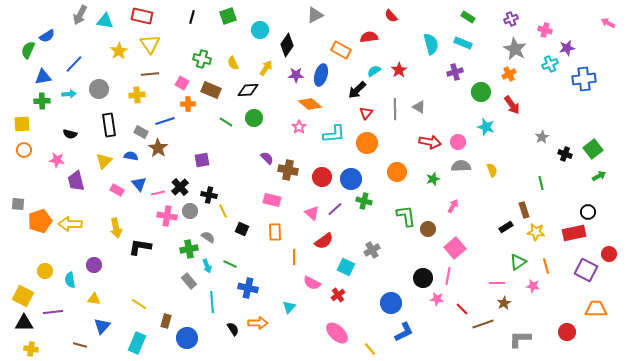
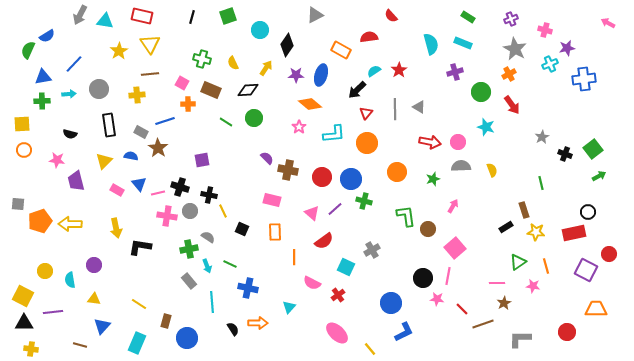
black cross at (180, 187): rotated 30 degrees counterclockwise
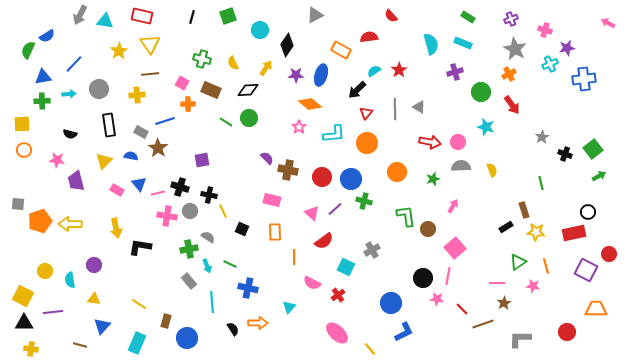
green circle at (254, 118): moved 5 px left
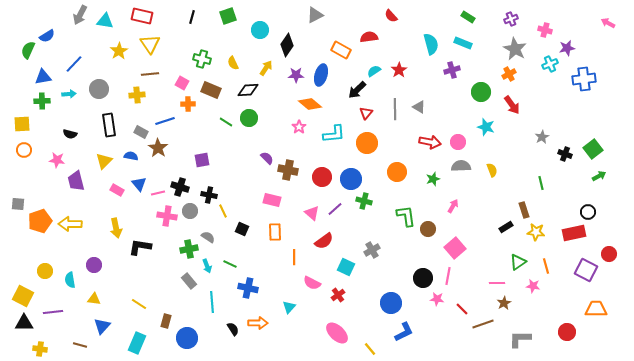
purple cross at (455, 72): moved 3 px left, 2 px up
yellow cross at (31, 349): moved 9 px right
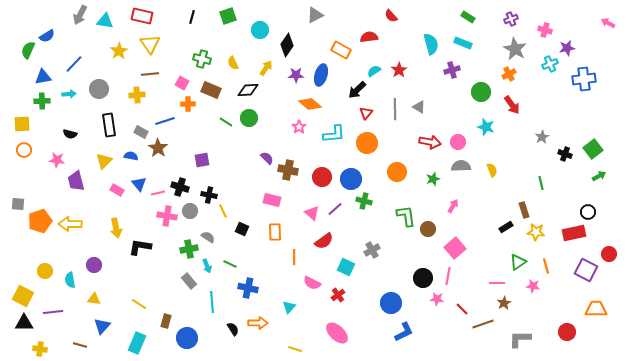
yellow line at (370, 349): moved 75 px left; rotated 32 degrees counterclockwise
